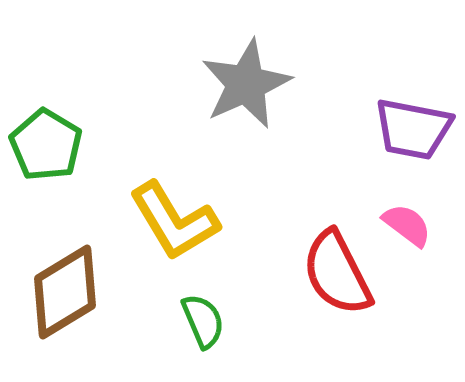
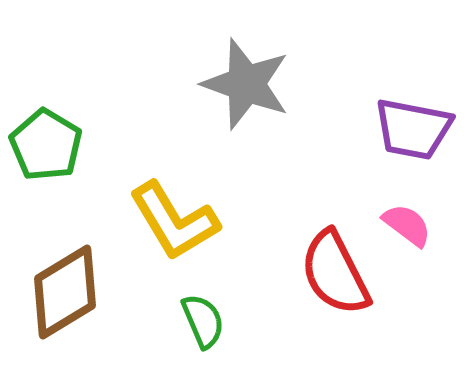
gray star: rotated 28 degrees counterclockwise
red semicircle: moved 2 px left
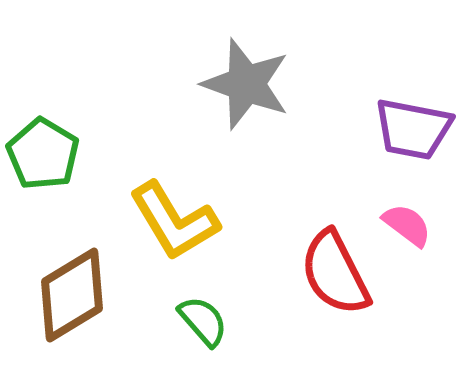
green pentagon: moved 3 px left, 9 px down
brown diamond: moved 7 px right, 3 px down
green semicircle: rotated 18 degrees counterclockwise
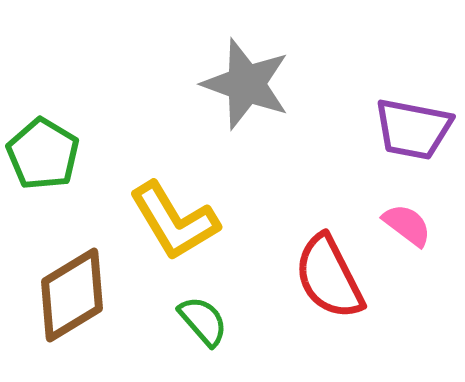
red semicircle: moved 6 px left, 4 px down
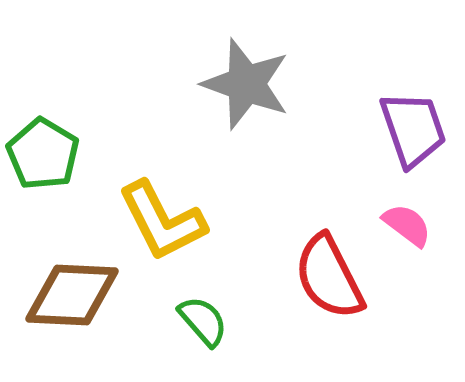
purple trapezoid: rotated 120 degrees counterclockwise
yellow L-shape: moved 12 px left; rotated 4 degrees clockwise
brown diamond: rotated 34 degrees clockwise
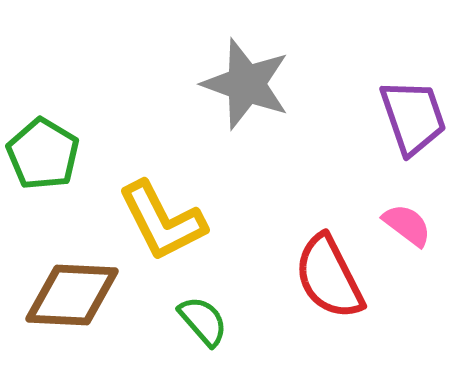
purple trapezoid: moved 12 px up
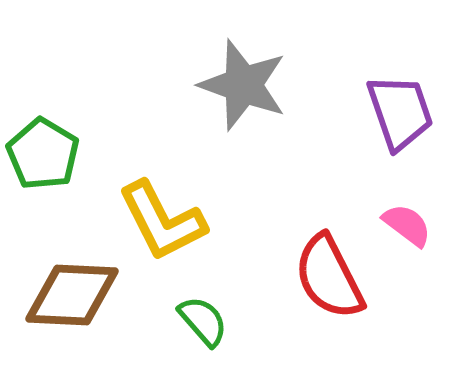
gray star: moved 3 px left, 1 px down
purple trapezoid: moved 13 px left, 5 px up
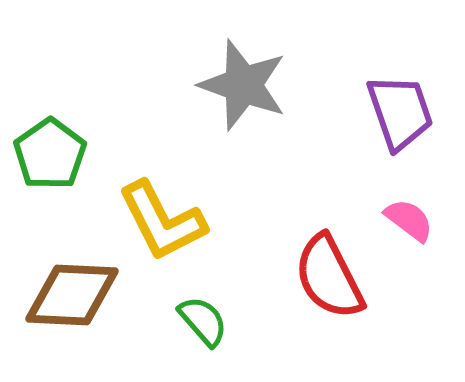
green pentagon: moved 7 px right; rotated 6 degrees clockwise
pink semicircle: moved 2 px right, 5 px up
